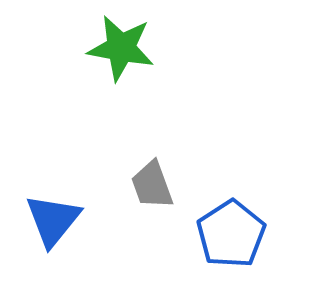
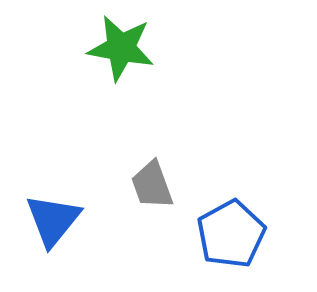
blue pentagon: rotated 4 degrees clockwise
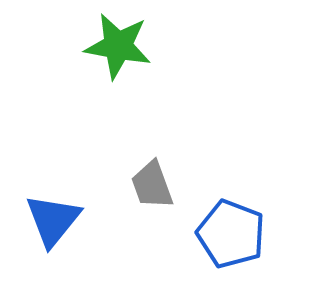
green star: moved 3 px left, 2 px up
blue pentagon: rotated 22 degrees counterclockwise
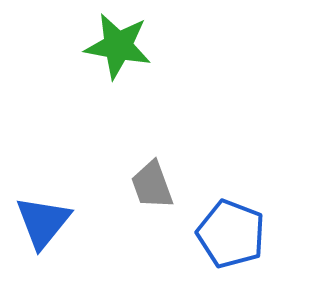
blue triangle: moved 10 px left, 2 px down
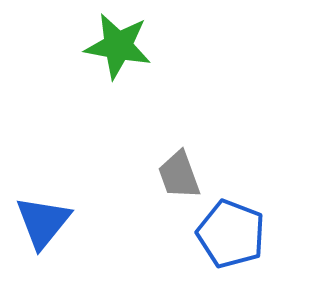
gray trapezoid: moved 27 px right, 10 px up
